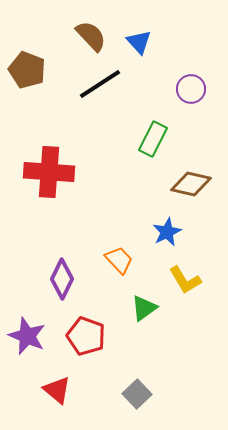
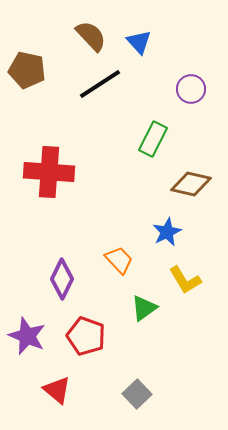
brown pentagon: rotated 9 degrees counterclockwise
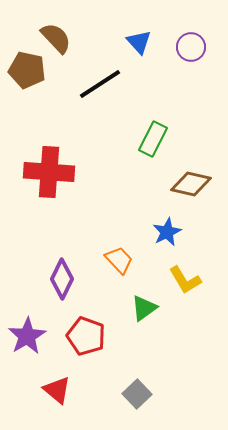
brown semicircle: moved 35 px left, 2 px down
purple circle: moved 42 px up
purple star: rotated 18 degrees clockwise
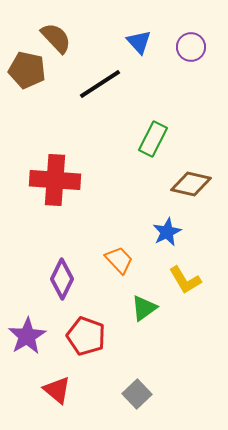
red cross: moved 6 px right, 8 px down
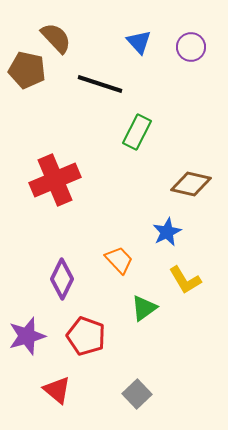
black line: rotated 51 degrees clockwise
green rectangle: moved 16 px left, 7 px up
red cross: rotated 27 degrees counterclockwise
purple star: rotated 15 degrees clockwise
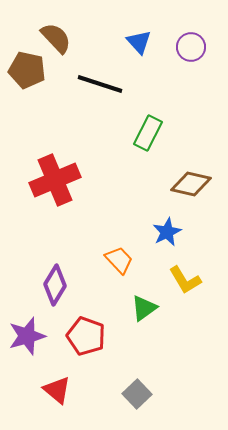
green rectangle: moved 11 px right, 1 px down
purple diamond: moved 7 px left, 6 px down; rotated 6 degrees clockwise
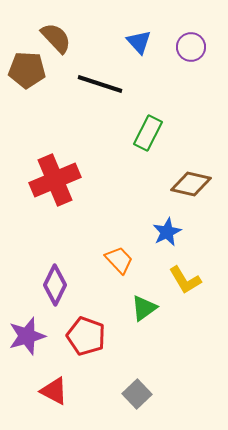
brown pentagon: rotated 9 degrees counterclockwise
purple diamond: rotated 6 degrees counterclockwise
red triangle: moved 3 px left, 1 px down; rotated 12 degrees counterclockwise
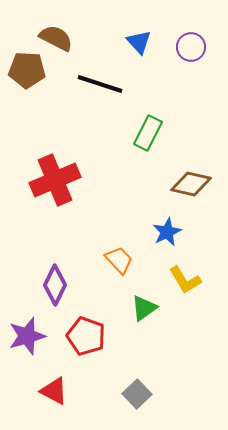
brown semicircle: rotated 20 degrees counterclockwise
